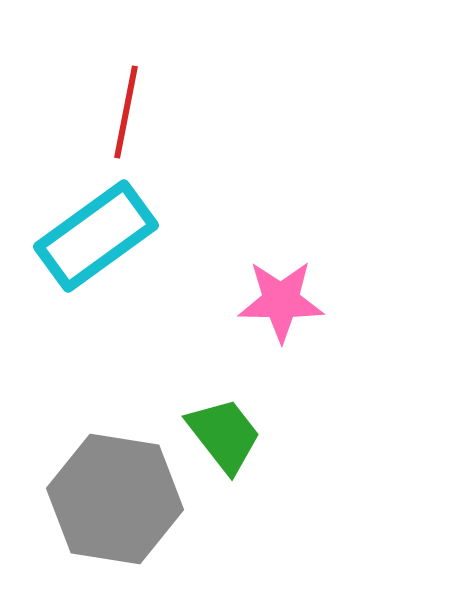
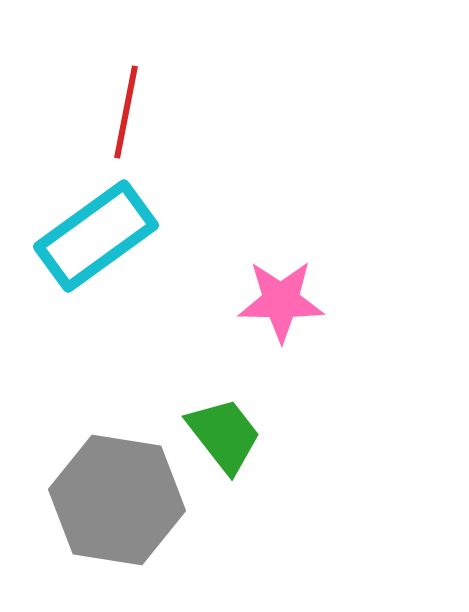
gray hexagon: moved 2 px right, 1 px down
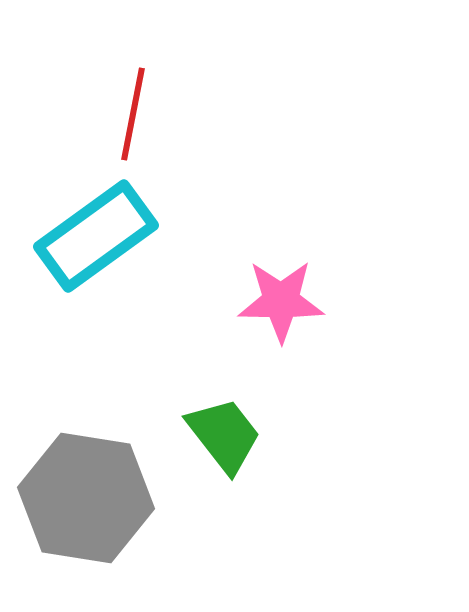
red line: moved 7 px right, 2 px down
gray hexagon: moved 31 px left, 2 px up
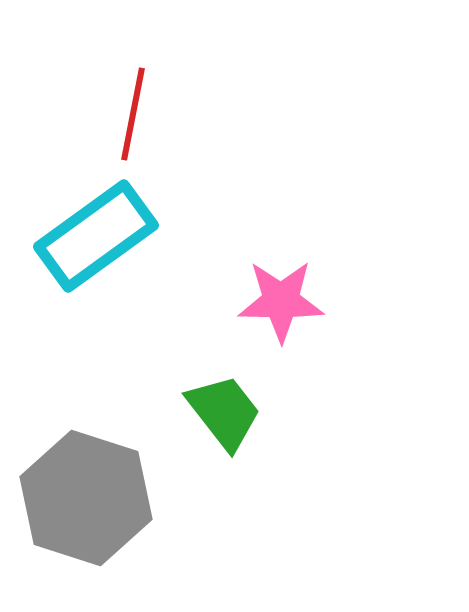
green trapezoid: moved 23 px up
gray hexagon: rotated 9 degrees clockwise
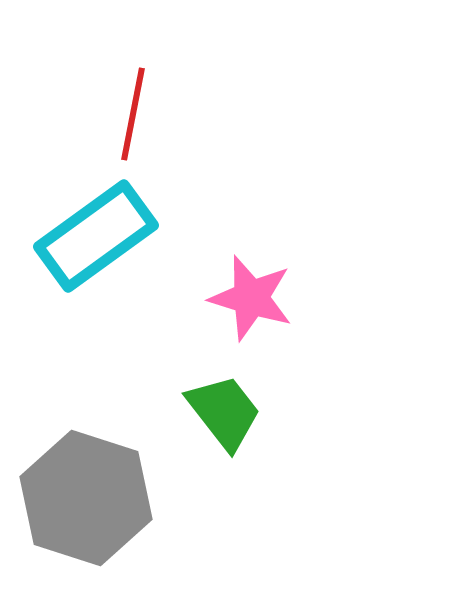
pink star: moved 30 px left, 3 px up; rotated 16 degrees clockwise
